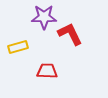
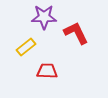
red L-shape: moved 6 px right, 1 px up
yellow rectangle: moved 8 px right; rotated 24 degrees counterclockwise
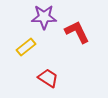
red L-shape: moved 1 px right, 1 px up
red trapezoid: moved 1 px right, 7 px down; rotated 30 degrees clockwise
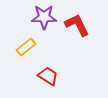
red L-shape: moved 7 px up
red trapezoid: moved 2 px up
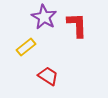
purple star: rotated 30 degrees clockwise
red L-shape: rotated 24 degrees clockwise
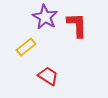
purple star: moved 1 px right
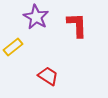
purple star: moved 9 px left
yellow rectangle: moved 13 px left
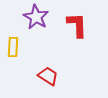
yellow rectangle: rotated 48 degrees counterclockwise
